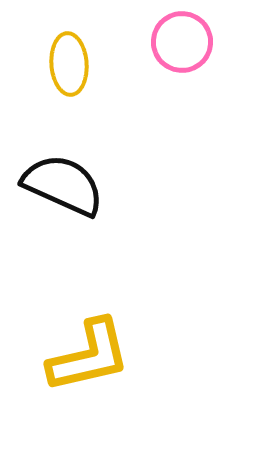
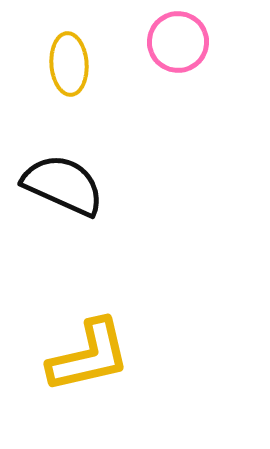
pink circle: moved 4 px left
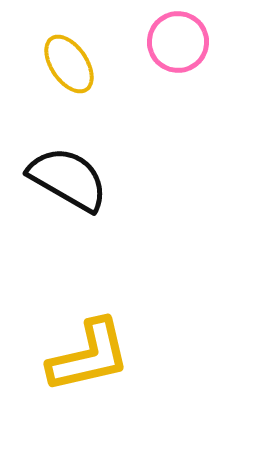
yellow ellipse: rotated 30 degrees counterclockwise
black semicircle: moved 5 px right, 6 px up; rotated 6 degrees clockwise
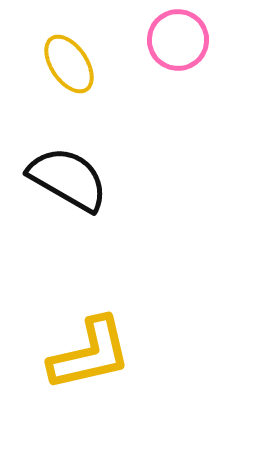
pink circle: moved 2 px up
yellow L-shape: moved 1 px right, 2 px up
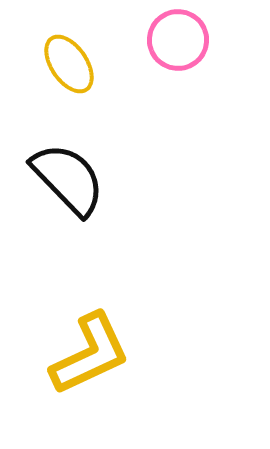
black semicircle: rotated 16 degrees clockwise
yellow L-shape: rotated 12 degrees counterclockwise
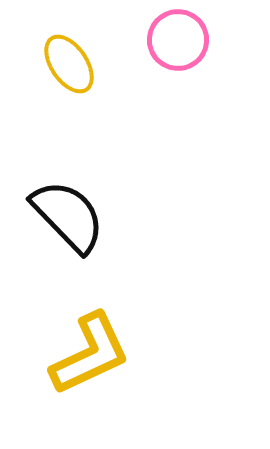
black semicircle: moved 37 px down
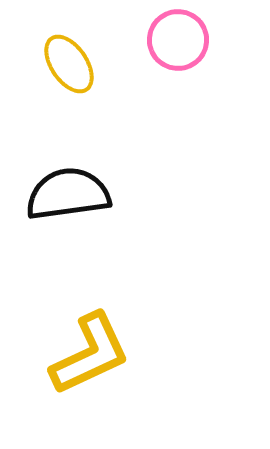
black semicircle: moved 22 px up; rotated 54 degrees counterclockwise
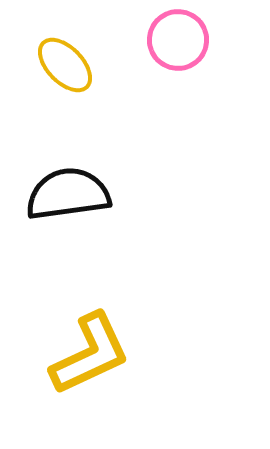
yellow ellipse: moved 4 px left, 1 px down; rotated 10 degrees counterclockwise
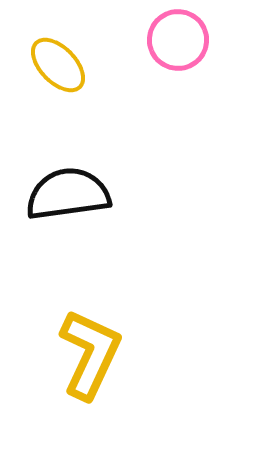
yellow ellipse: moved 7 px left
yellow L-shape: rotated 40 degrees counterclockwise
